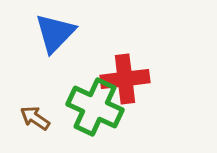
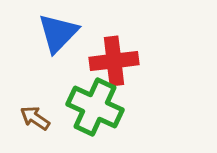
blue triangle: moved 3 px right
red cross: moved 11 px left, 18 px up
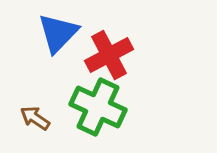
red cross: moved 5 px left, 6 px up; rotated 21 degrees counterclockwise
green cross: moved 3 px right
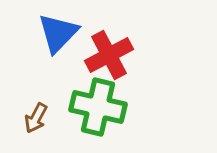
green cross: rotated 12 degrees counterclockwise
brown arrow: moved 1 px right; rotated 96 degrees counterclockwise
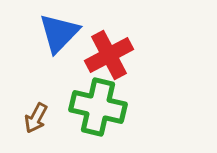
blue triangle: moved 1 px right
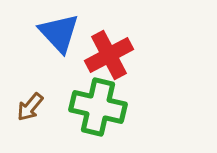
blue triangle: rotated 27 degrees counterclockwise
brown arrow: moved 6 px left, 11 px up; rotated 12 degrees clockwise
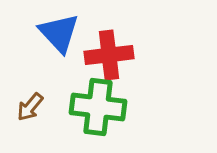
red cross: rotated 21 degrees clockwise
green cross: rotated 6 degrees counterclockwise
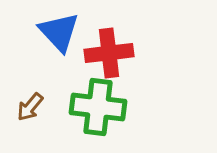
blue triangle: moved 1 px up
red cross: moved 2 px up
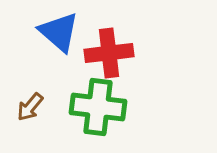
blue triangle: rotated 6 degrees counterclockwise
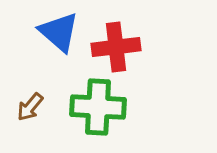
red cross: moved 7 px right, 6 px up
green cross: rotated 4 degrees counterclockwise
